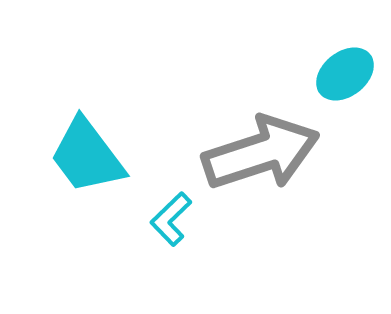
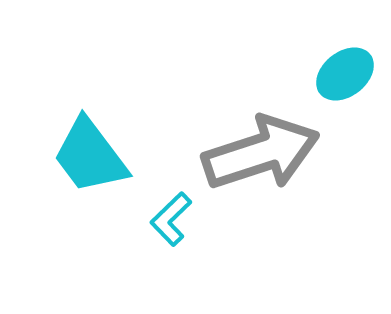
cyan trapezoid: moved 3 px right
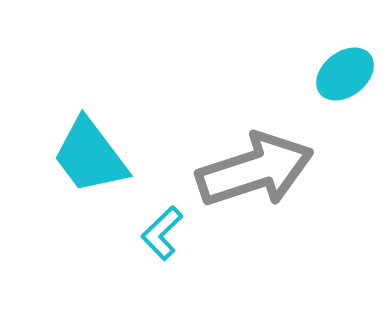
gray arrow: moved 6 px left, 17 px down
cyan L-shape: moved 9 px left, 14 px down
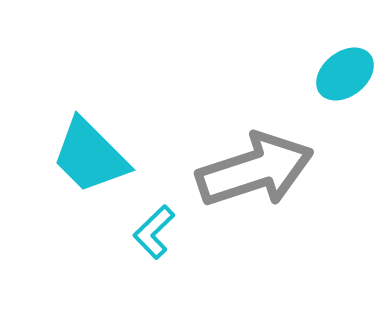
cyan trapezoid: rotated 8 degrees counterclockwise
cyan L-shape: moved 8 px left, 1 px up
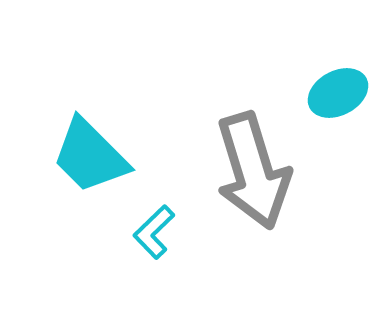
cyan ellipse: moved 7 px left, 19 px down; rotated 10 degrees clockwise
gray arrow: moved 2 px left, 1 px down; rotated 91 degrees clockwise
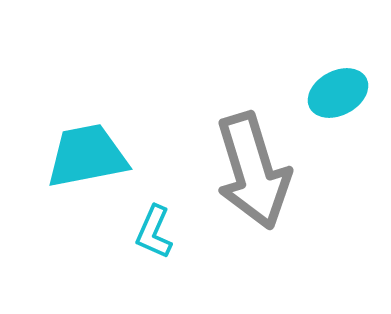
cyan trapezoid: moved 3 px left; rotated 124 degrees clockwise
cyan L-shape: rotated 22 degrees counterclockwise
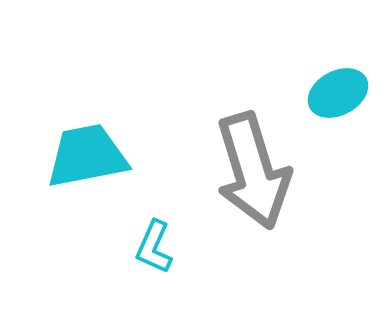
cyan L-shape: moved 15 px down
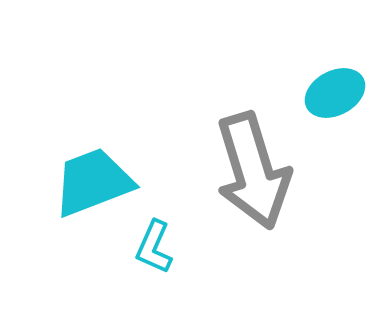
cyan ellipse: moved 3 px left
cyan trapezoid: moved 6 px right, 26 px down; rotated 10 degrees counterclockwise
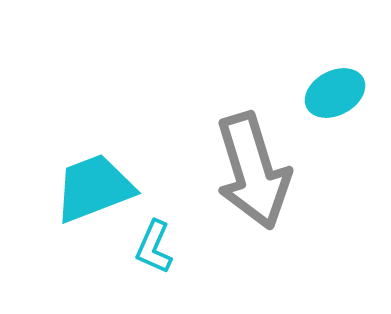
cyan trapezoid: moved 1 px right, 6 px down
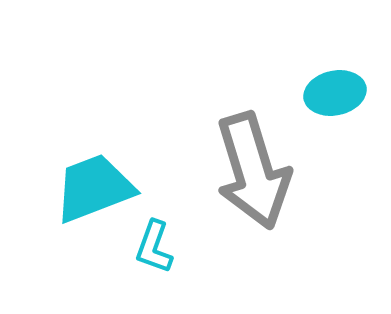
cyan ellipse: rotated 16 degrees clockwise
cyan L-shape: rotated 4 degrees counterclockwise
